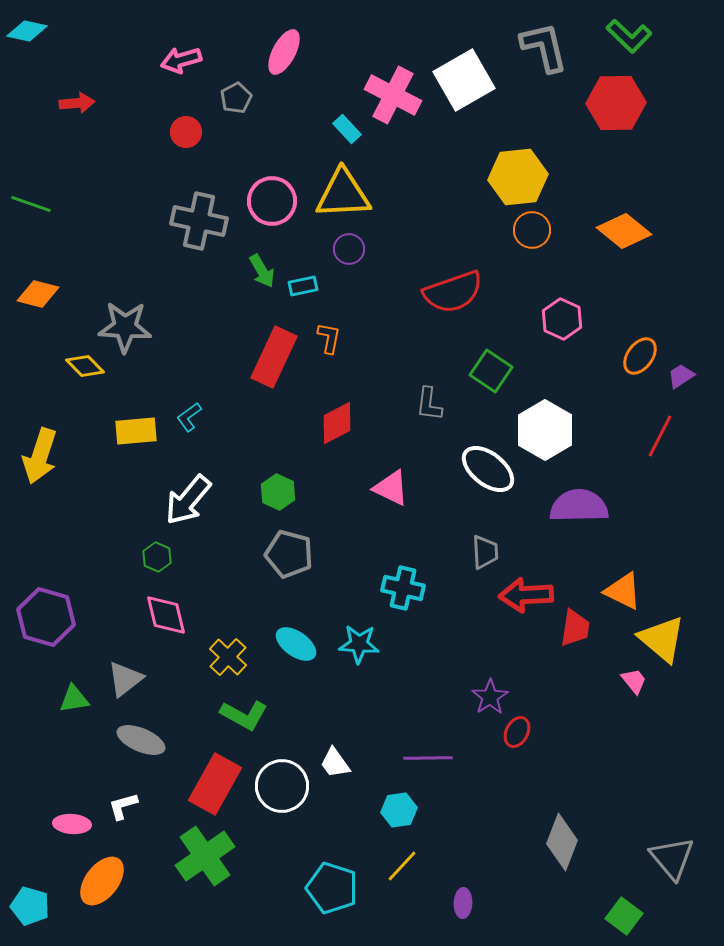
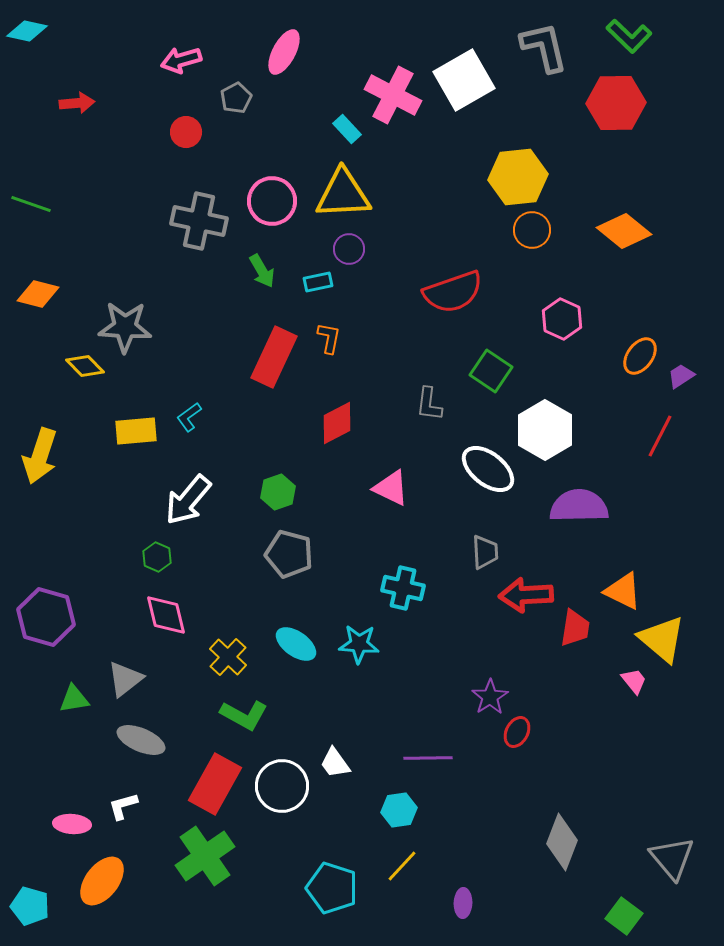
cyan rectangle at (303, 286): moved 15 px right, 4 px up
green hexagon at (278, 492): rotated 16 degrees clockwise
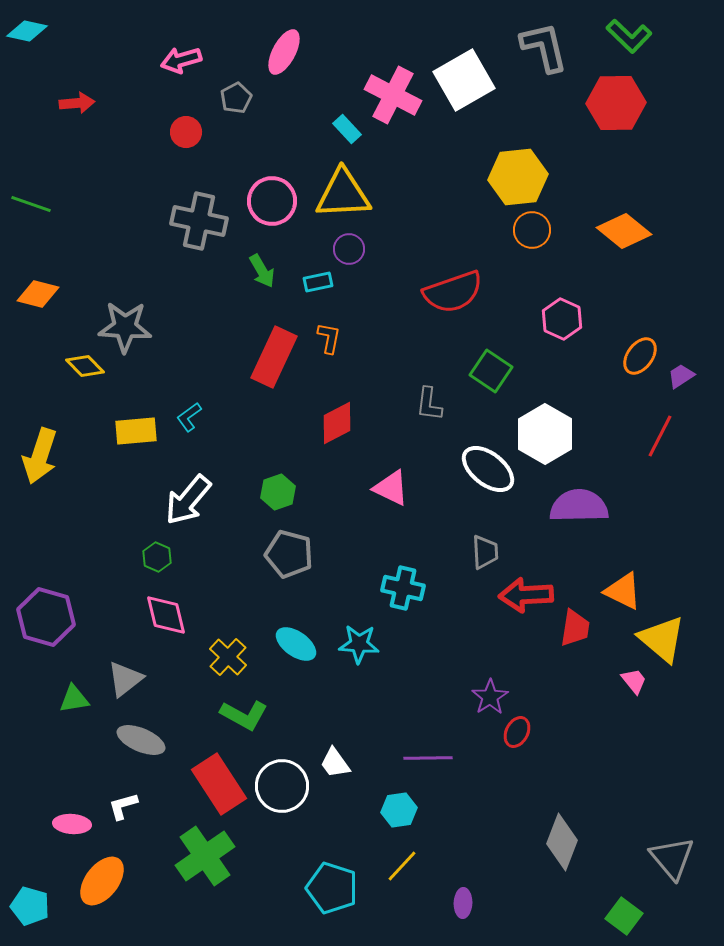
white hexagon at (545, 430): moved 4 px down
red rectangle at (215, 784): moved 4 px right; rotated 62 degrees counterclockwise
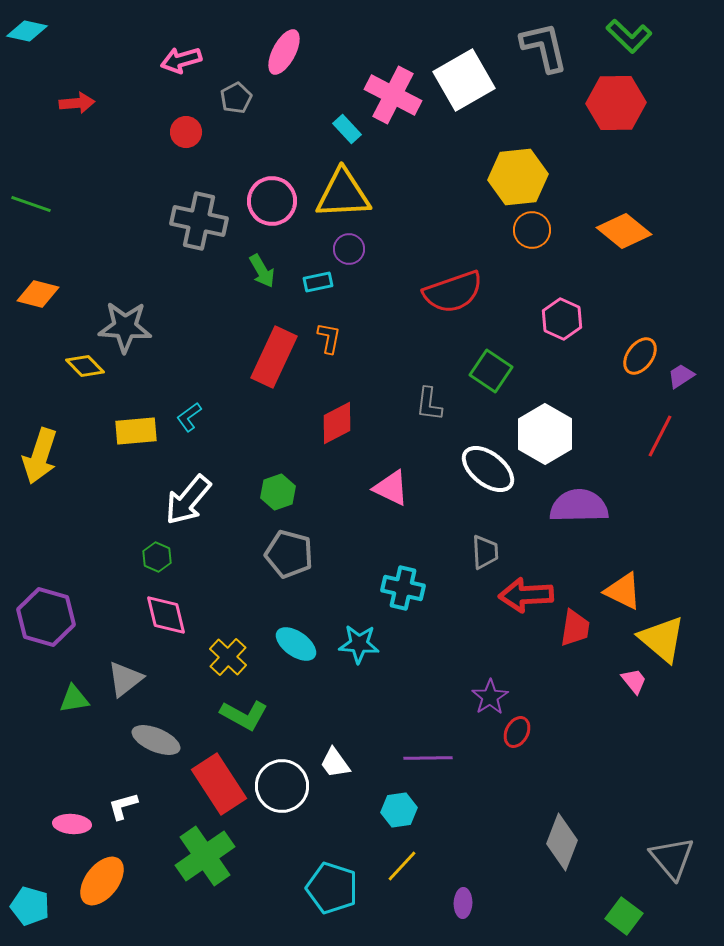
gray ellipse at (141, 740): moved 15 px right
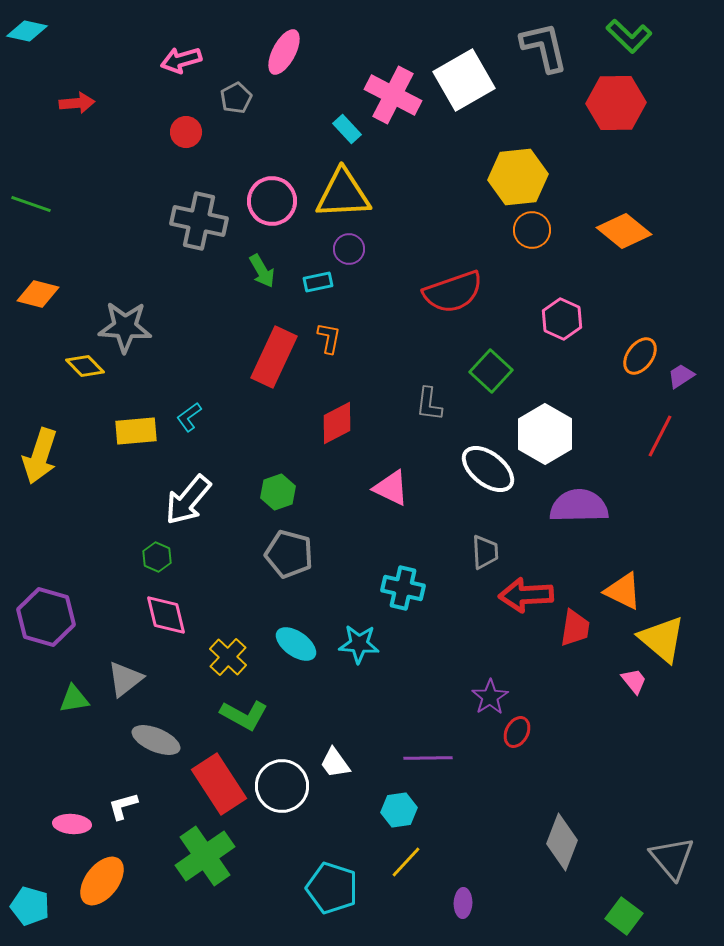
green square at (491, 371): rotated 9 degrees clockwise
yellow line at (402, 866): moved 4 px right, 4 px up
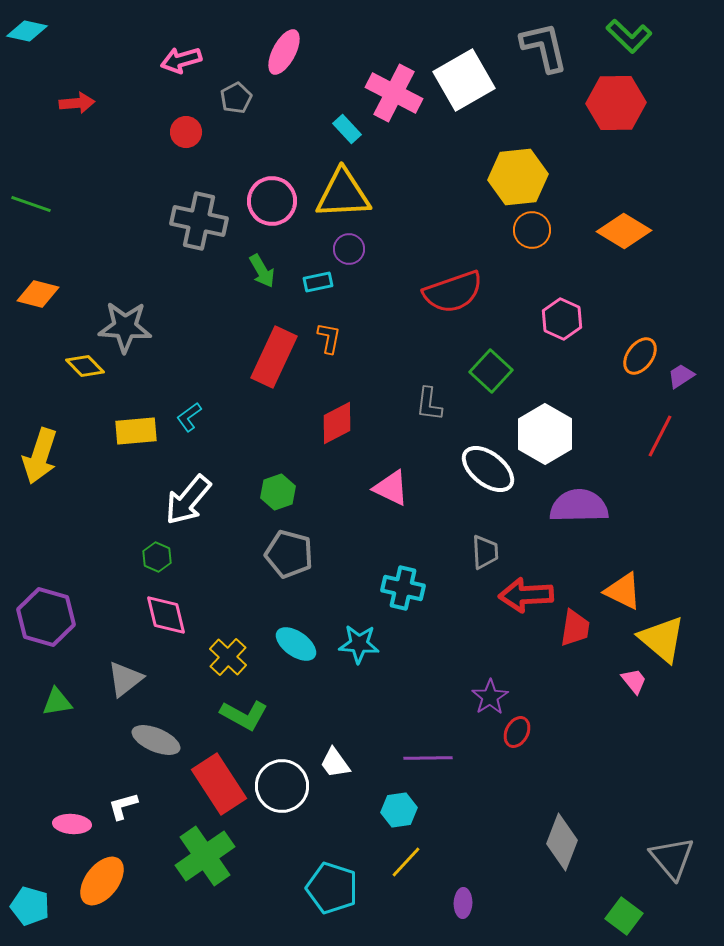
pink cross at (393, 95): moved 1 px right, 2 px up
orange diamond at (624, 231): rotated 8 degrees counterclockwise
green triangle at (74, 699): moved 17 px left, 3 px down
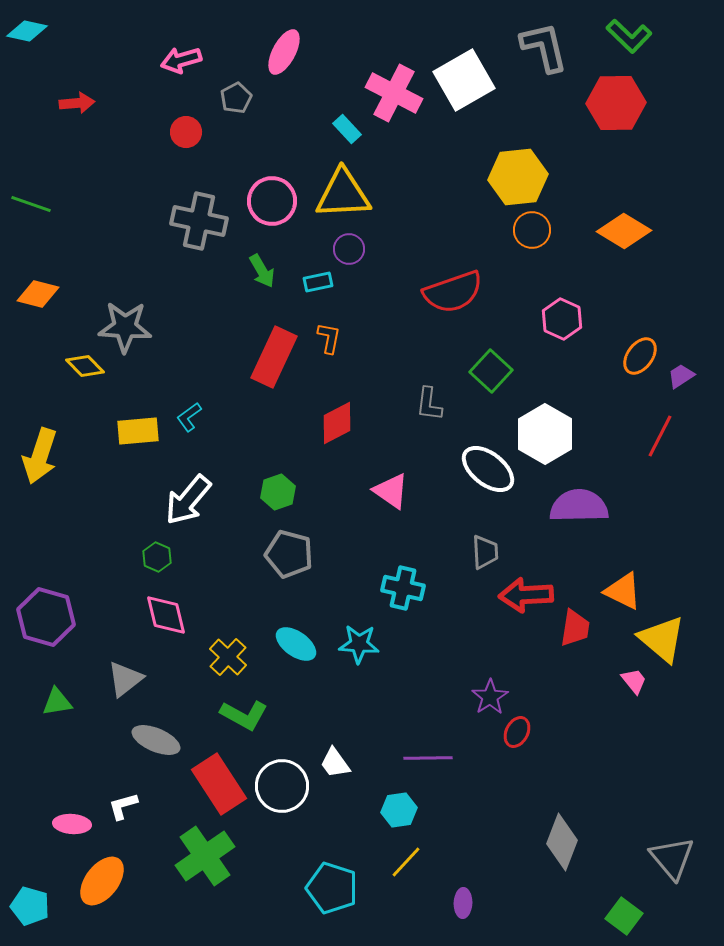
yellow rectangle at (136, 431): moved 2 px right
pink triangle at (391, 488): moved 3 px down; rotated 9 degrees clockwise
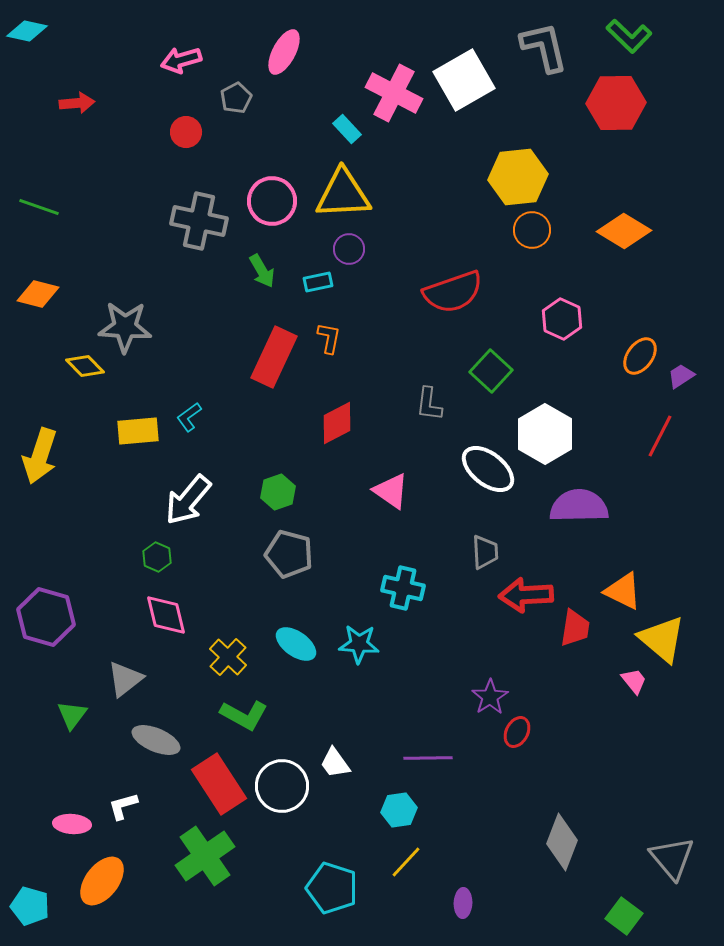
green line at (31, 204): moved 8 px right, 3 px down
green triangle at (57, 702): moved 15 px right, 13 px down; rotated 44 degrees counterclockwise
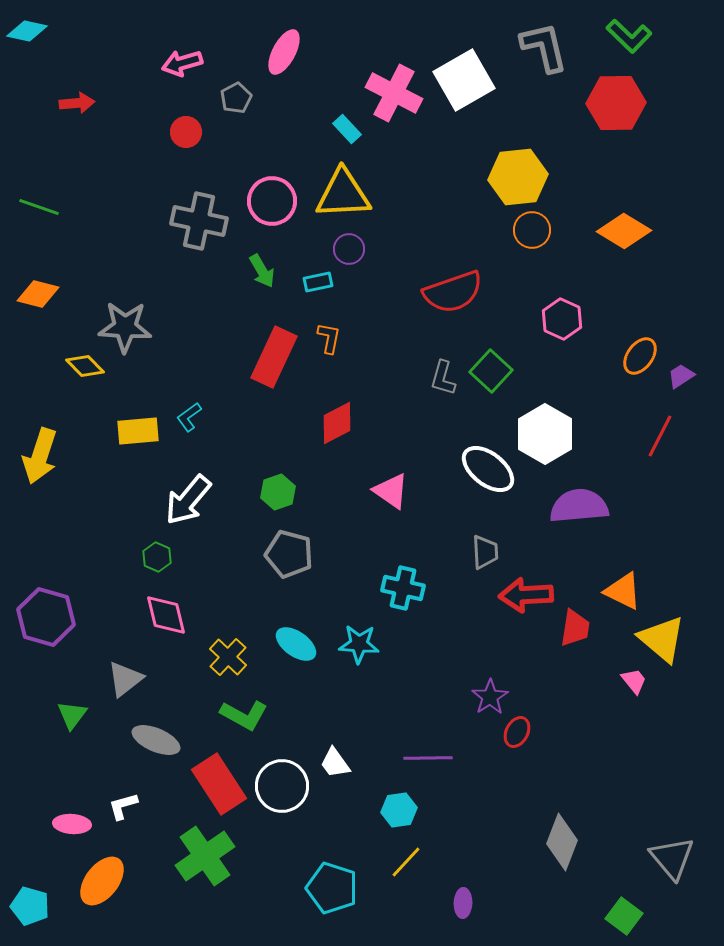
pink arrow at (181, 60): moved 1 px right, 3 px down
gray L-shape at (429, 404): moved 14 px right, 26 px up; rotated 9 degrees clockwise
purple semicircle at (579, 506): rotated 4 degrees counterclockwise
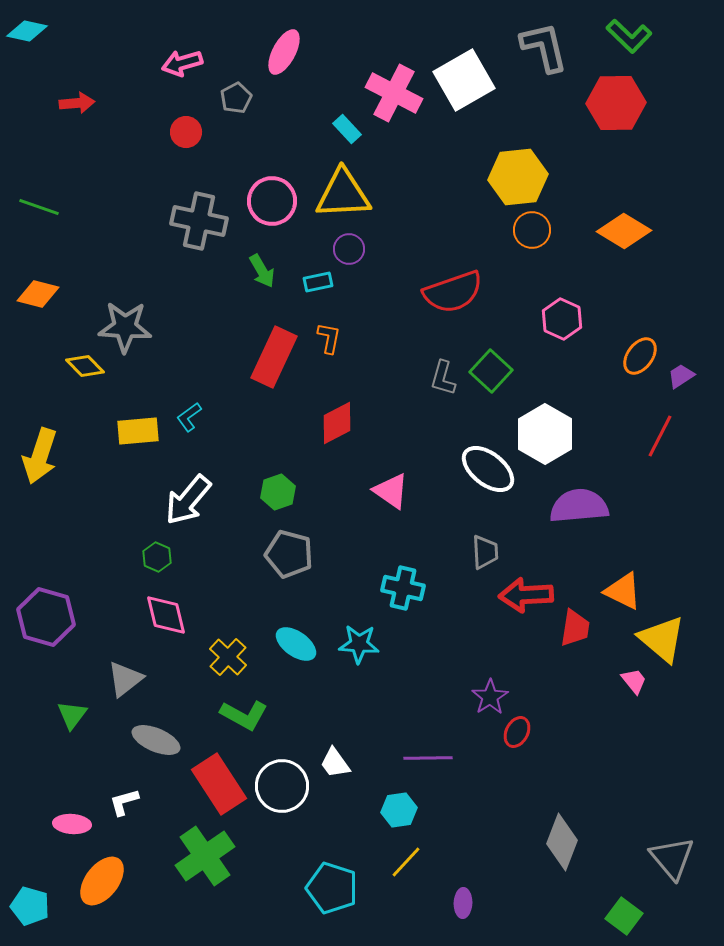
white L-shape at (123, 806): moved 1 px right, 4 px up
